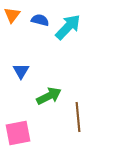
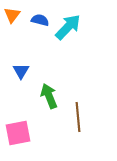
green arrow: rotated 85 degrees counterclockwise
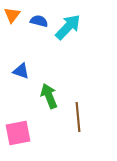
blue semicircle: moved 1 px left, 1 px down
blue triangle: rotated 42 degrees counterclockwise
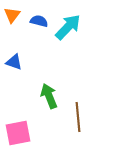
blue triangle: moved 7 px left, 9 px up
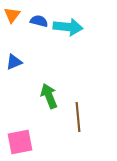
cyan arrow: rotated 52 degrees clockwise
blue triangle: rotated 42 degrees counterclockwise
pink square: moved 2 px right, 9 px down
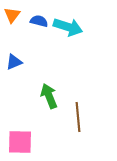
cyan arrow: rotated 12 degrees clockwise
pink square: rotated 12 degrees clockwise
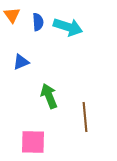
orange triangle: rotated 12 degrees counterclockwise
blue semicircle: moved 1 px left, 1 px down; rotated 72 degrees clockwise
blue triangle: moved 7 px right
brown line: moved 7 px right
pink square: moved 13 px right
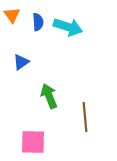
blue triangle: rotated 12 degrees counterclockwise
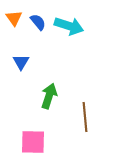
orange triangle: moved 2 px right, 3 px down
blue semicircle: rotated 36 degrees counterclockwise
cyan arrow: moved 1 px right, 1 px up
blue triangle: rotated 24 degrees counterclockwise
green arrow: rotated 40 degrees clockwise
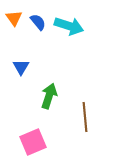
blue triangle: moved 5 px down
pink square: rotated 24 degrees counterclockwise
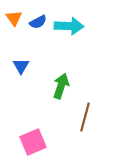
blue semicircle: rotated 102 degrees clockwise
cyan arrow: rotated 16 degrees counterclockwise
blue triangle: moved 1 px up
green arrow: moved 12 px right, 10 px up
brown line: rotated 20 degrees clockwise
